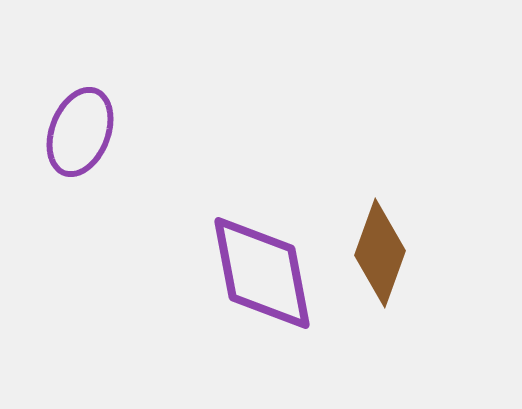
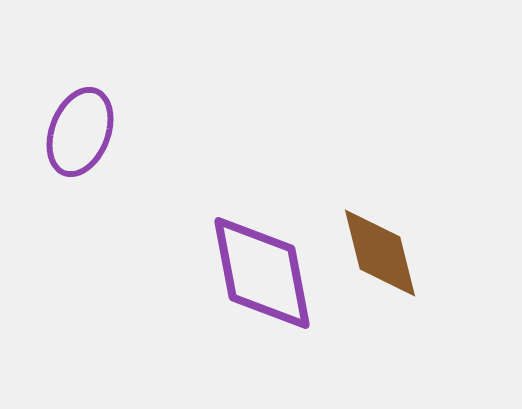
brown diamond: rotated 34 degrees counterclockwise
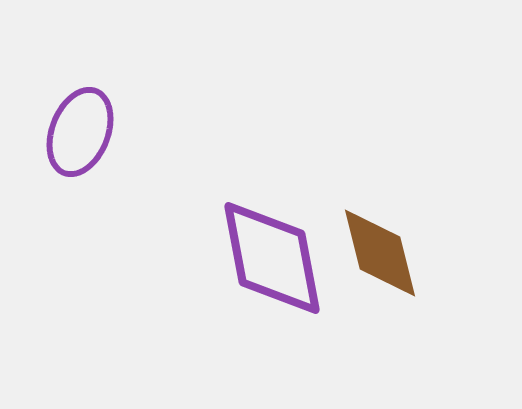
purple diamond: moved 10 px right, 15 px up
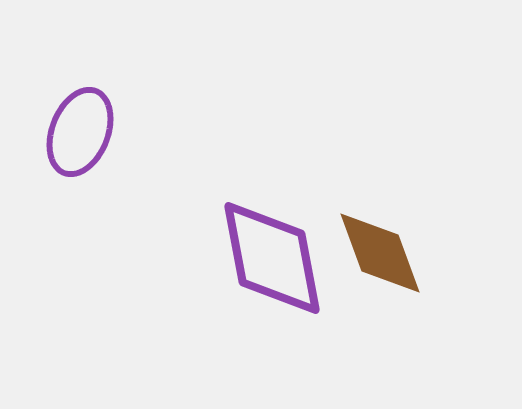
brown diamond: rotated 6 degrees counterclockwise
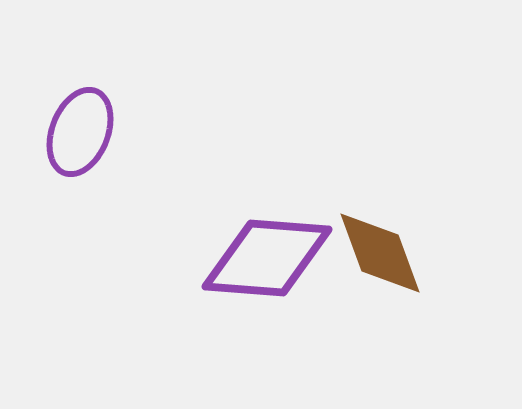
purple diamond: moved 5 px left; rotated 75 degrees counterclockwise
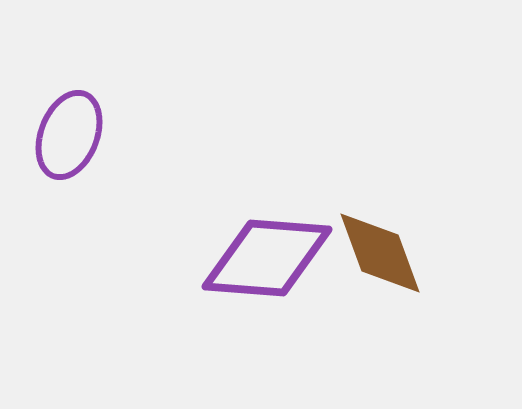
purple ellipse: moved 11 px left, 3 px down
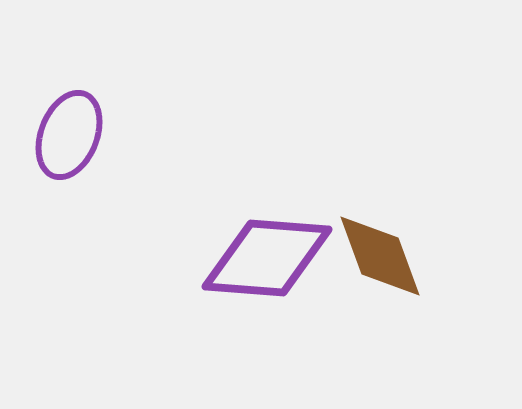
brown diamond: moved 3 px down
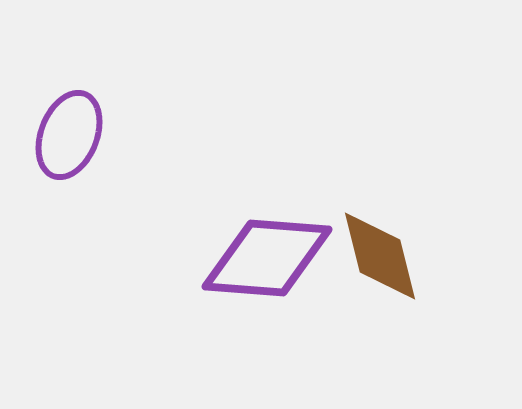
brown diamond: rotated 6 degrees clockwise
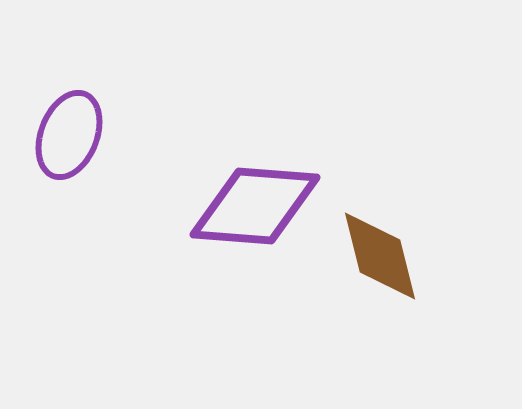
purple diamond: moved 12 px left, 52 px up
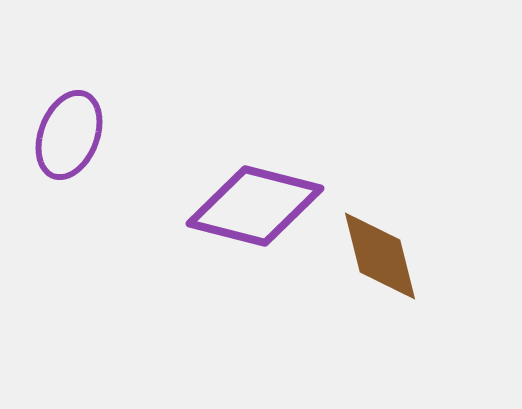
purple diamond: rotated 10 degrees clockwise
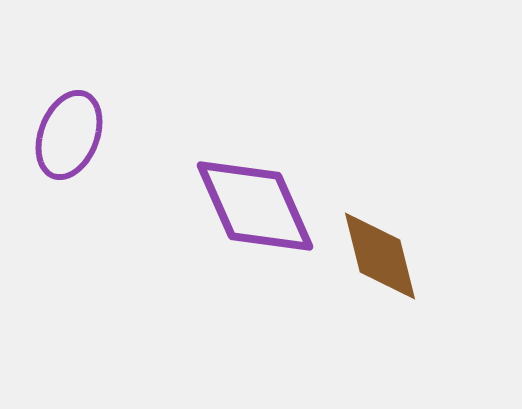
purple diamond: rotated 52 degrees clockwise
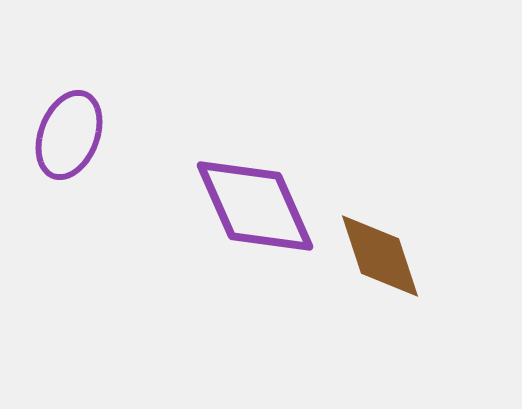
brown diamond: rotated 4 degrees counterclockwise
